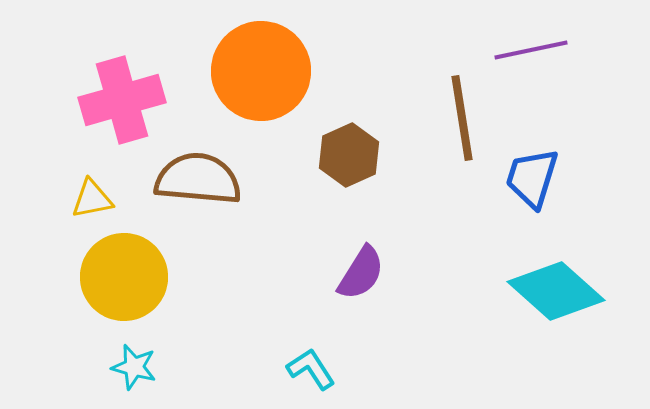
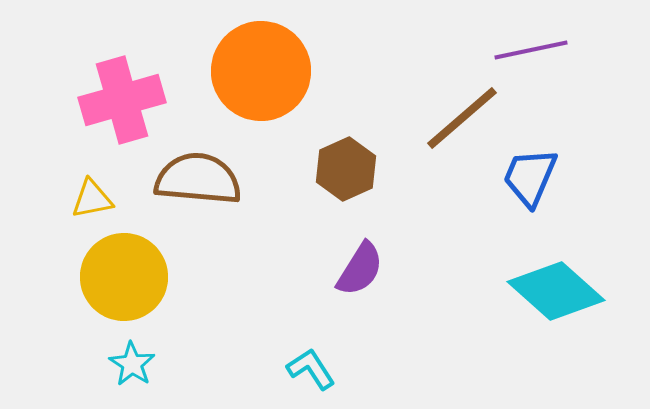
brown line: rotated 58 degrees clockwise
brown hexagon: moved 3 px left, 14 px down
blue trapezoid: moved 2 px left, 1 px up; rotated 6 degrees clockwise
purple semicircle: moved 1 px left, 4 px up
cyan star: moved 2 px left, 3 px up; rotated 18 degrees clockwise
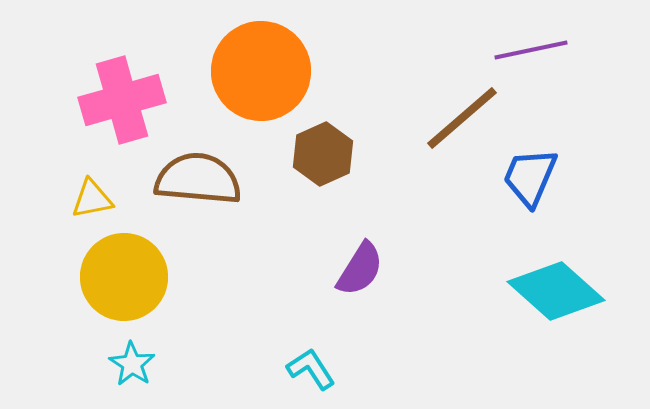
brown hexagon: moved 23 px left, 15 px up
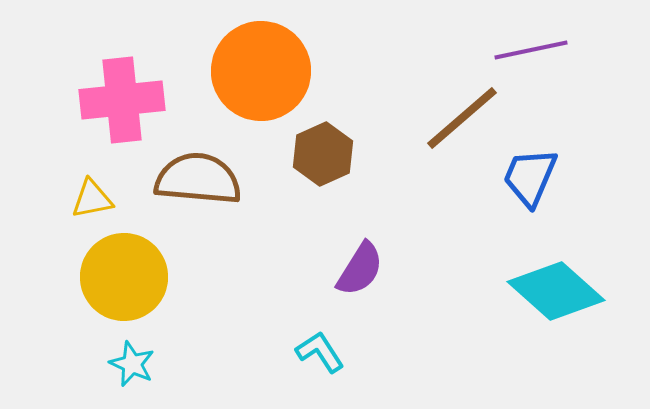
pink cross: rotated 10 degrees clockwise
cyan star: rotated 9 degrees counterclockwise
cyan L-shape: moved 9 px right, 17 px up
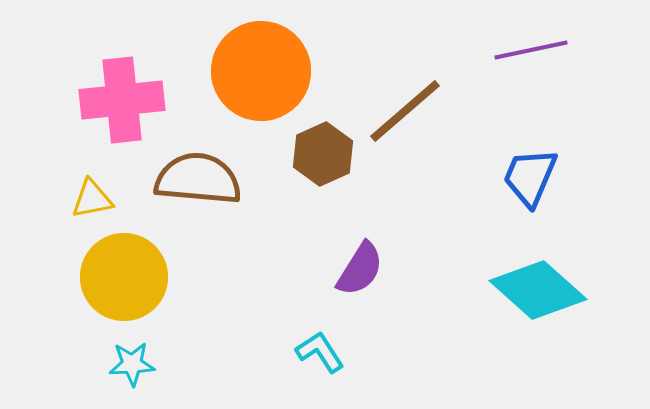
brown line: moved 57 px left, 7 px up
cyan diamond: moved 18 px left, 1 px up
cyan star: rotated 27 degrees counterclockwise
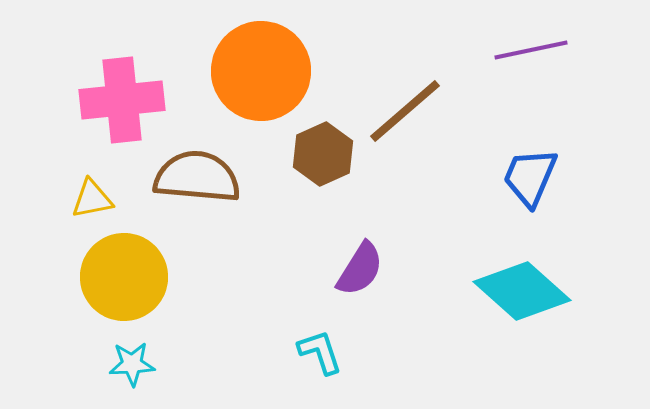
brown semicircle: moved 1 px left, 2 px up
cyan diamond: moved 16 px left, 1 px down
cyan L-shape: rotated 15 degrees clockwise
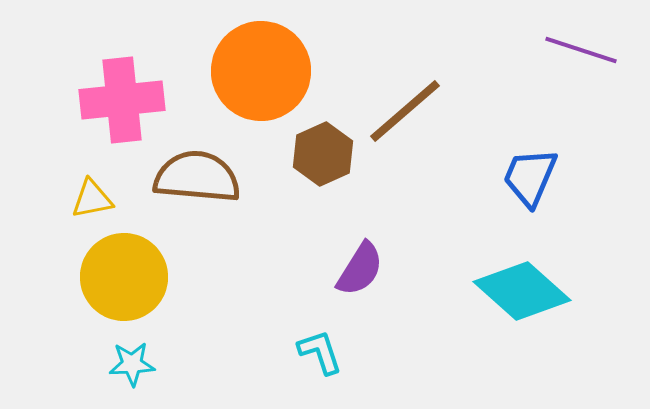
purple line: moved 50 px right; rotated 30 degrees clockwise
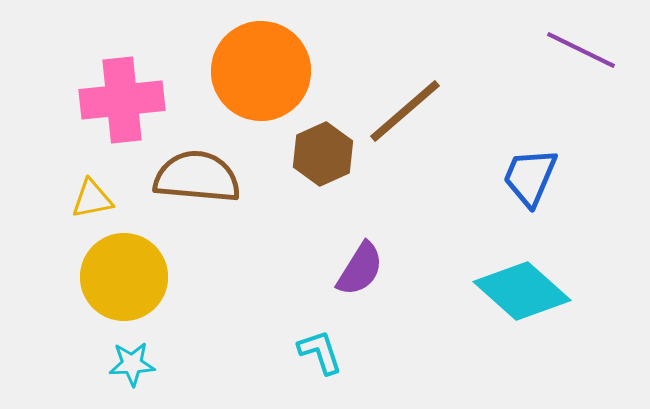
purple line: rotated 8 degrees clockwise
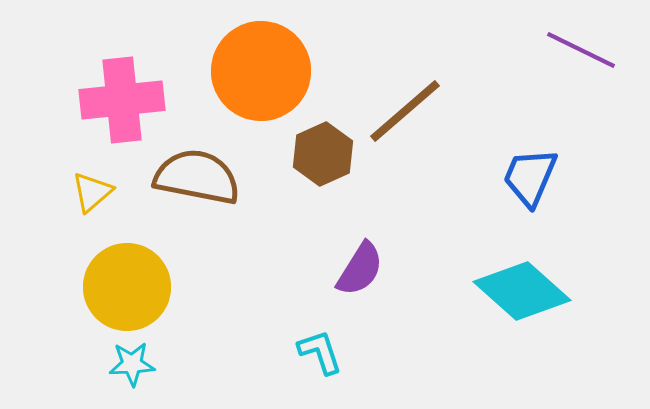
brown semicircle: rotated 6 degrees clockwise
yellow triangle: moved 7 px up; rotated 30 degrees counterclockwise
yellow circle: moved 3 px right, 10 px down
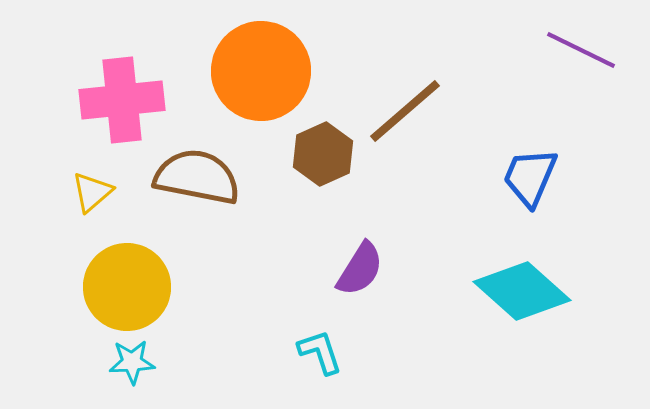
cyan star: moved 2 px up
